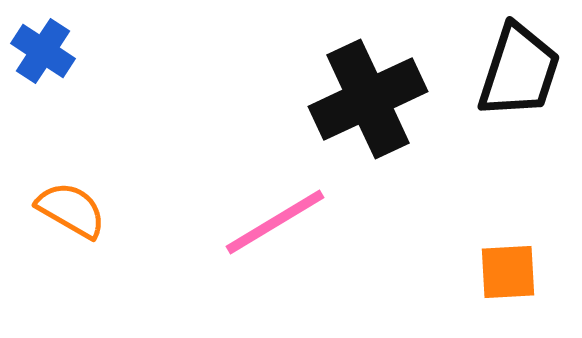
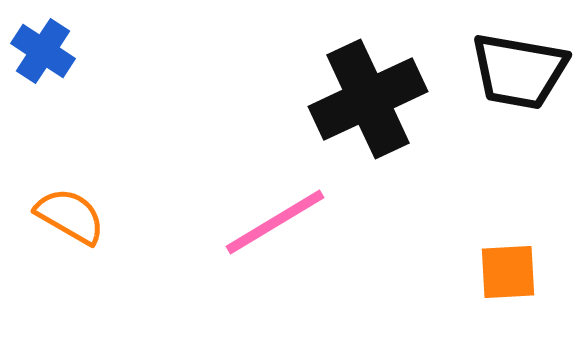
black trapezoid: rotated 82 degrees clockwise
orange semicircle: moved 1 px left, 6 px down
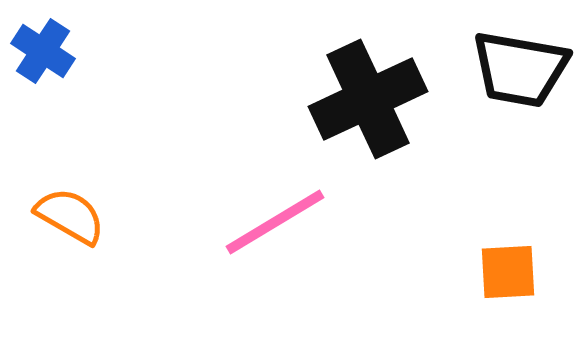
black trapezoid: moved 1 px right, 2 px up
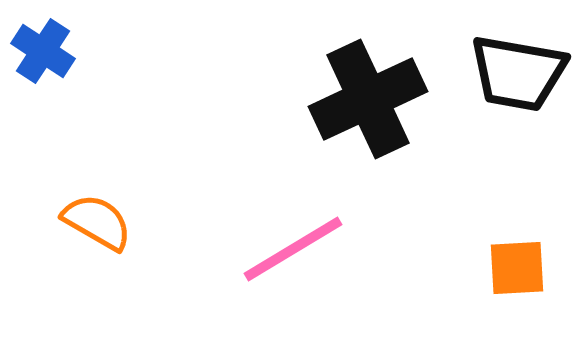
black trapezoid: moved 2 px left, 4 px down
orange semicircle: moved 27 px right, 6 px down
pink line: moved 18 px right, 27 px down
orange square: moved 9 px right, 4 px up
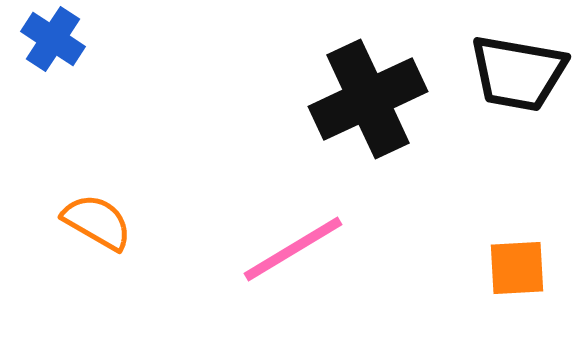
blue cross: moved 10 px right, 12 px up
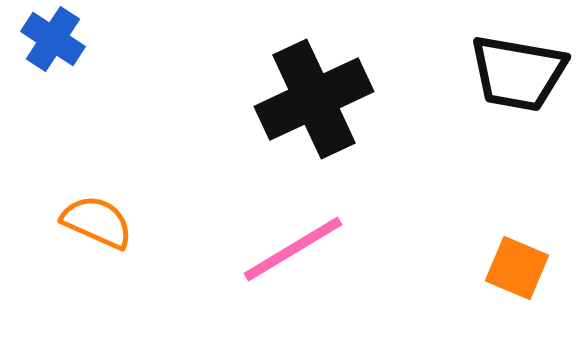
black cross: moved 54 px left
orange semicircle: rotated 6 degrees counterclockwise
orange square: rotated 26 degrees clockwise
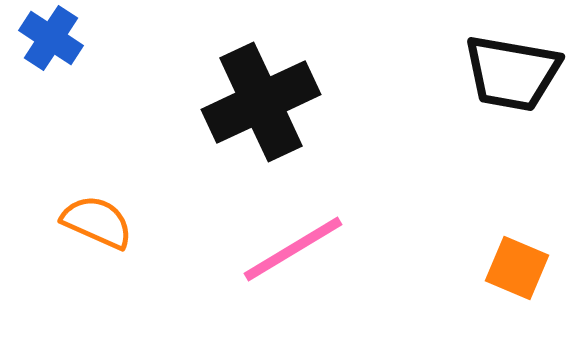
blue cross: moved 2 px left, 1 px up
black trapezoid: moved 6 px left
black cross: moved 53 px left, 3 px down
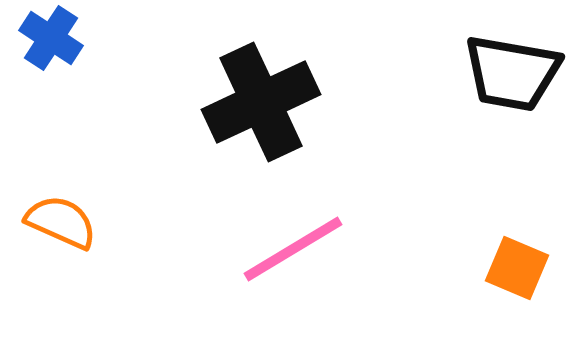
orange semicircle: moved 36 px left
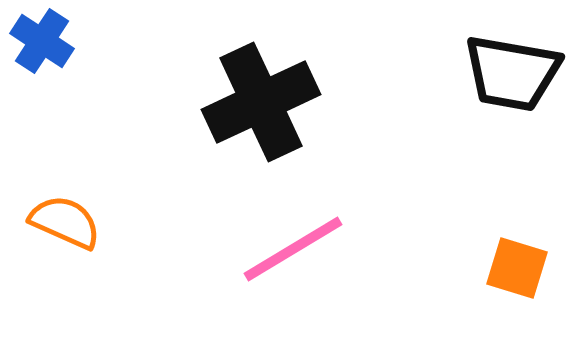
blue cross: moved 9 px left, 3 px down
orange semicircle: moved 4 px right
orange square: rotated 6 degrees counterclockwise
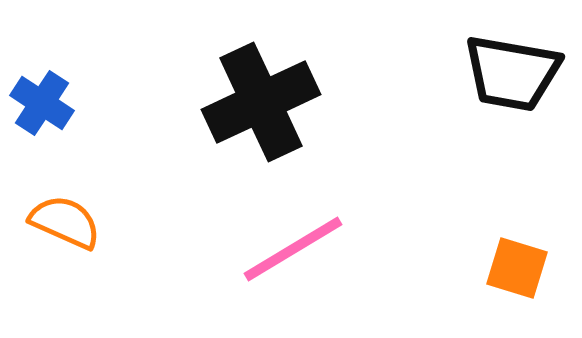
blue cross: moved 62 px down
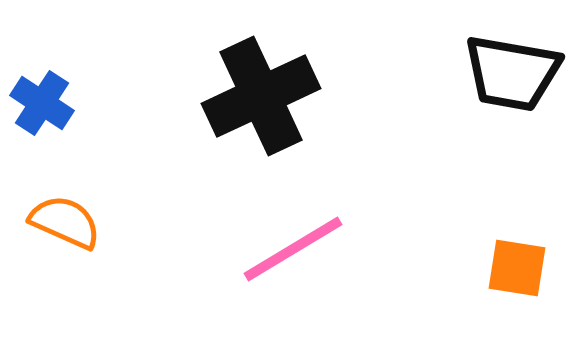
black cross: moved 6 px up
orange square: rotated 8 degrees counterclockwise
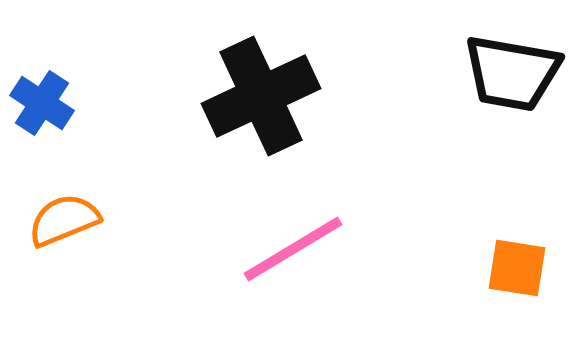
orange semicircle: moved 1 px left, 2 px up; rotated 46 degrees counterclockwise
